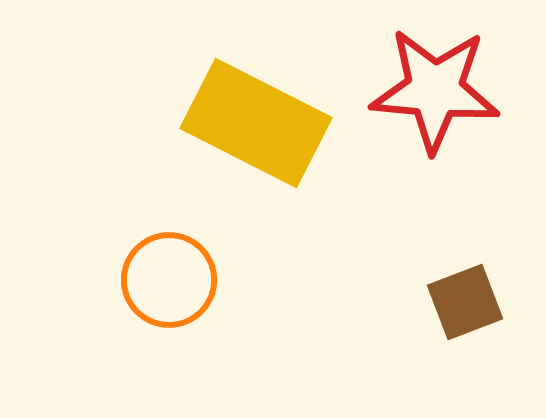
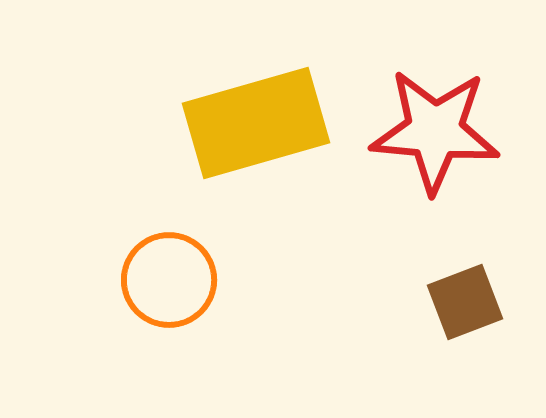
red star: moved 41 px down
yellow rectangle: rotated 43 degrees counterclockwise
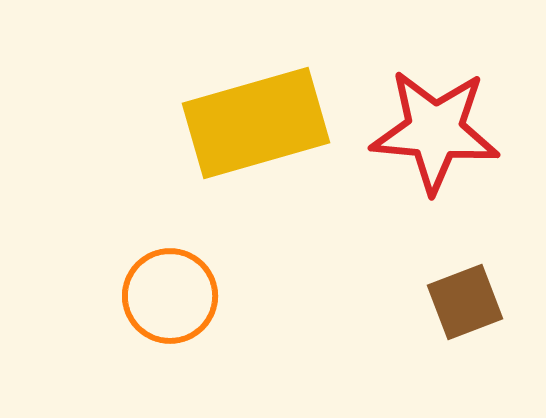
orange circle: moved 1 px right, 16 px down
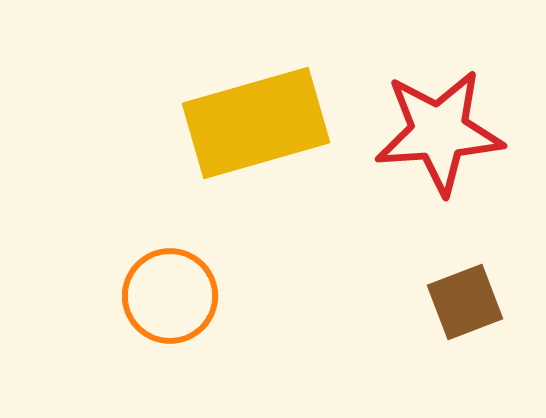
red star: moved 4 px right, 1 px down; rotated 9 degrees counterclockwise
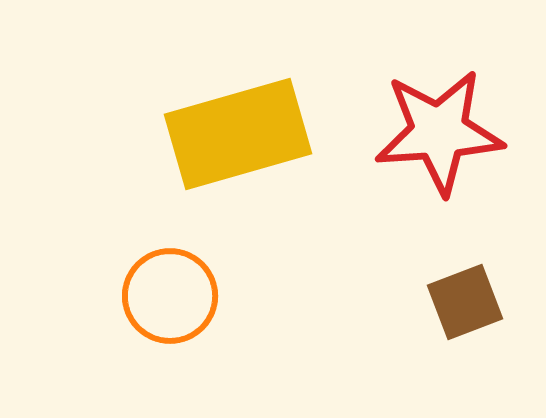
yellow rectangle: moved 18 px left, 11 px down
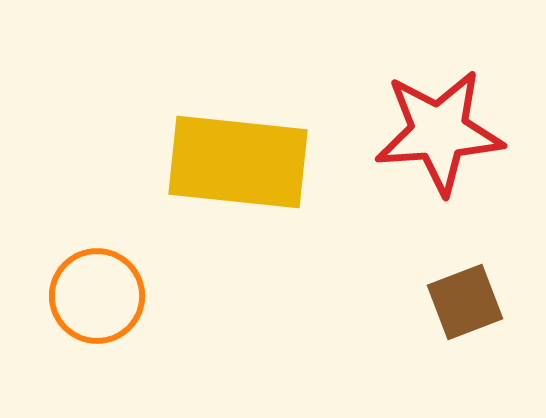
yellow rectangle: moved 28 px down; rotated 22 degrees clockwise
orange circle: moved 73 px left
